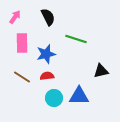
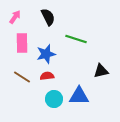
cyan circle: moved 1 px down
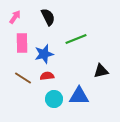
green line: rotated 40 degrees counterclockwise
blue star: moved 2 px left
brown line: moved 1 px right, 1 px down
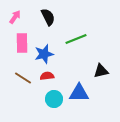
blue triangle: moved 3 px up
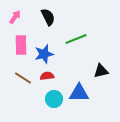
pink rectangle: moved 1 px left, 2 px down
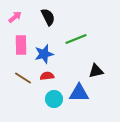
pink arrow: rotated 16 degrees clockwise
black triangle: moved 5 px left
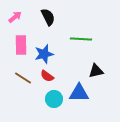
green line: moved 5 px right; rotated 25 degrees clockwise
red semicircle: rotated 136 degrees counterclockwise
